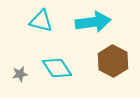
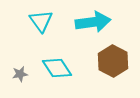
cyan triangle: rotated 40 degrees clockwise
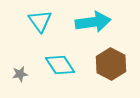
cyan triangle: moved 1 px left
brown hexagon: moved 2 px left, 3 px down
cyan diamond: moved 3 px right, 3 px up
